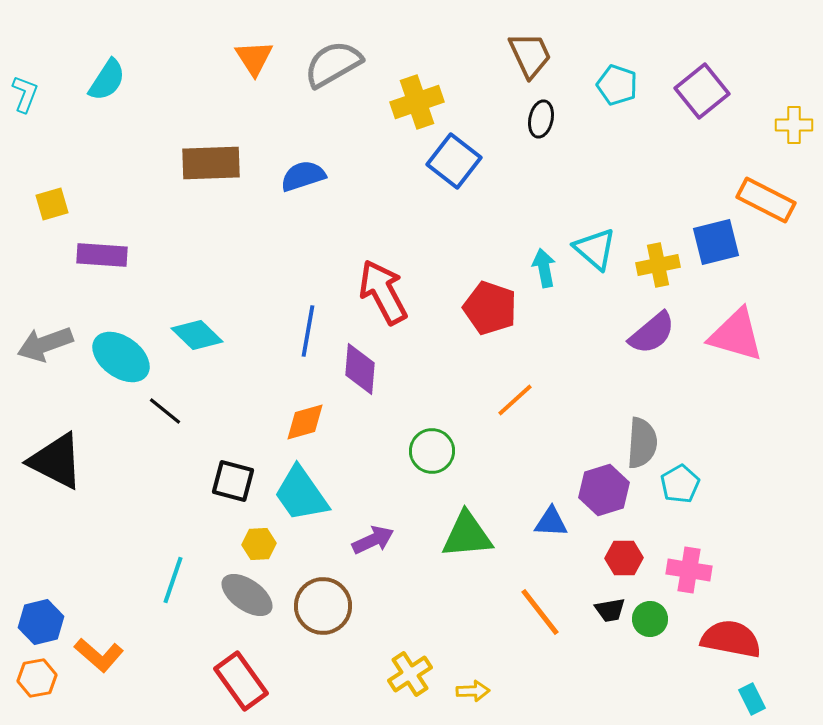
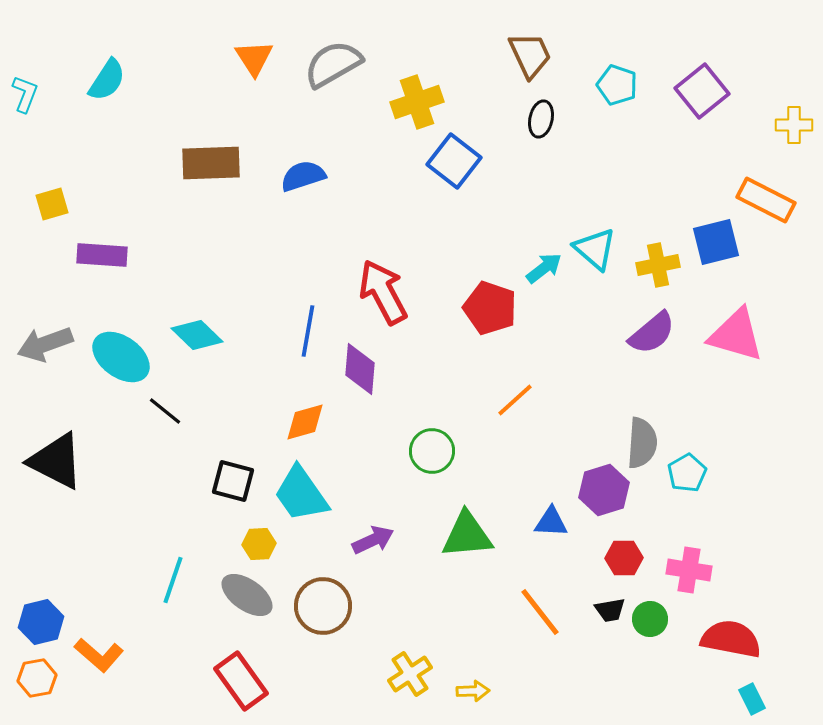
cyan arrow at (544, 268): rotated 63 degrees clockwise
cyan pentagon at (680, 484): moved 7 px right, 11 px up
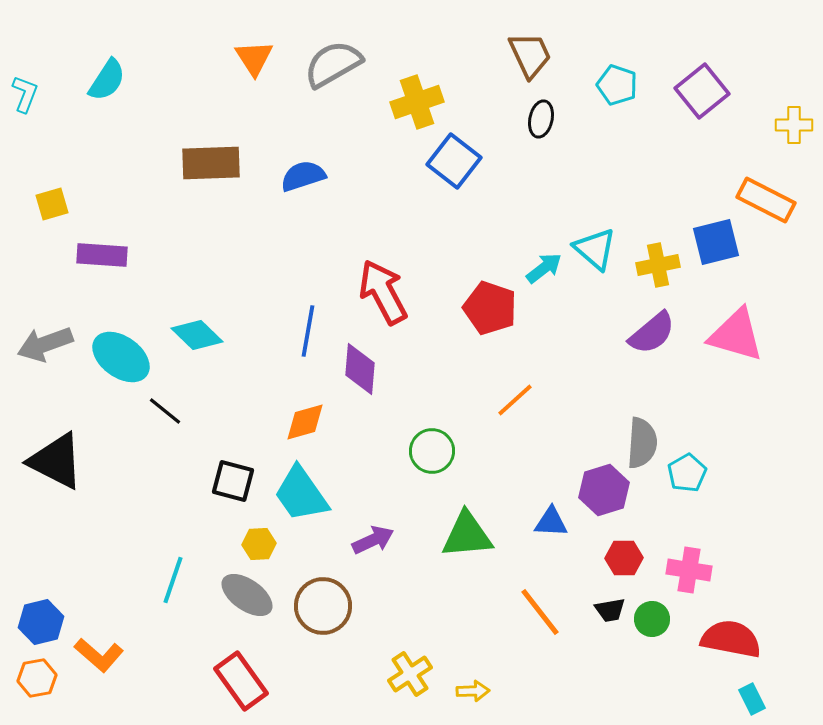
green circle at (650, 619): moved 2 px right
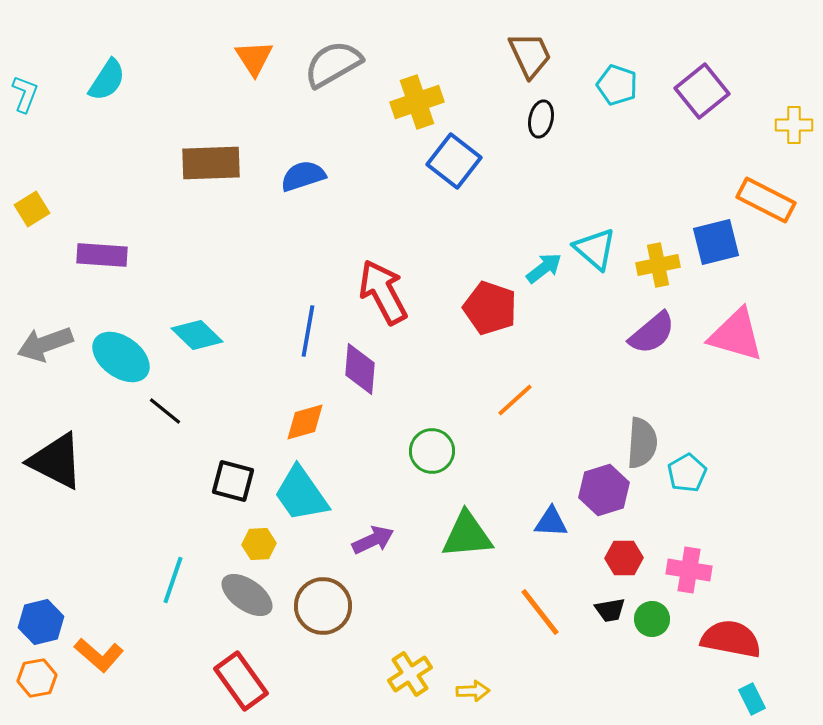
yellow square at (52, 204): moved 20 px left, 5 px down; rotated 16 degrees counterclockwise
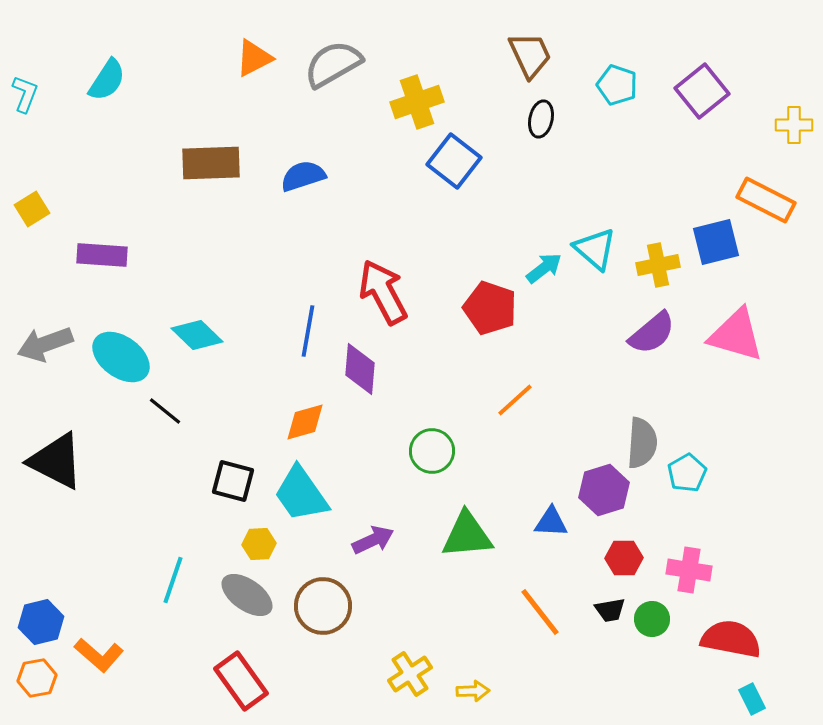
orange triangle at (254, 58): rotated 36 degrees clockwise
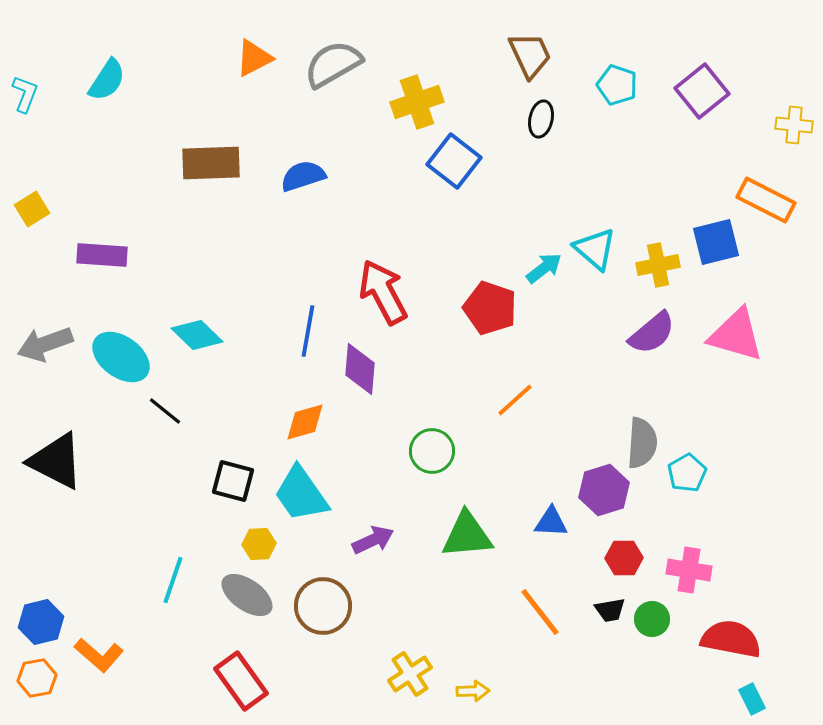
yellow cross at (794, 125): rotated 6 degrees clockwise
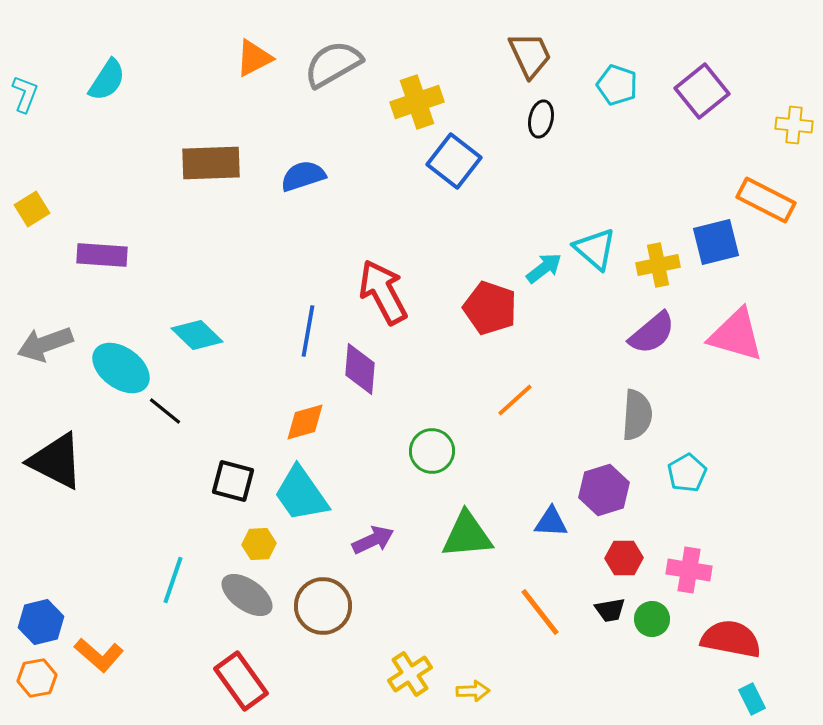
cyan ellipse at (121, 357): moved 11 px down
gray semicircle at (642, 443): moved 5 px left, 28 px up
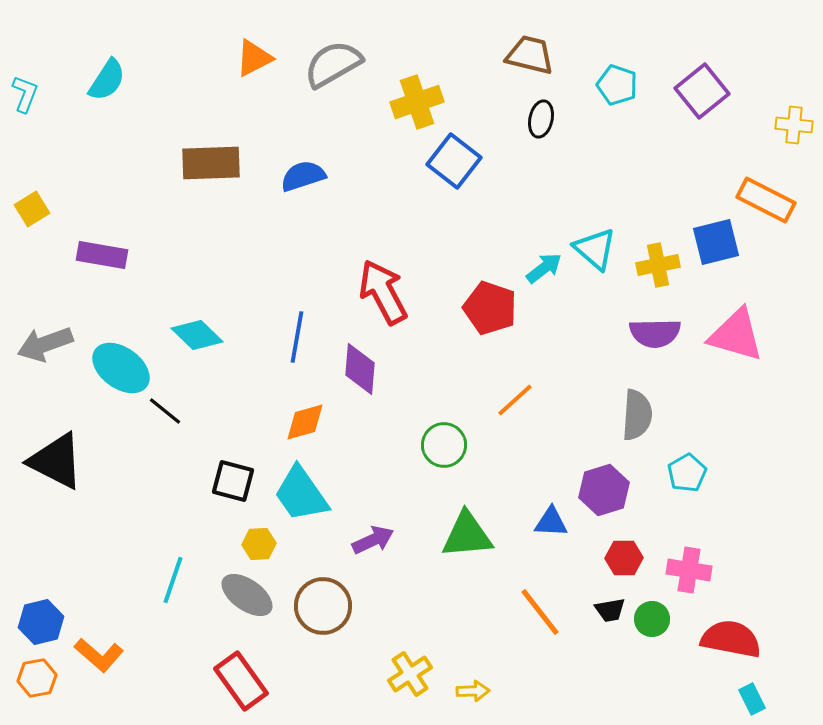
brown trapezoid at (530, 55): rotated 51 degrees counterclockwise
purple rectangle at (102, 255): rotated 6 degrees clockwise
blue line at (308, 331): moved 11 px left, 6 px down
purple semicircle at (652, 333): moved 3 px right; rotated 39 degrees clockwise
green circle at (432, 451): moved 12 px right, 6 px up
